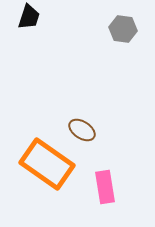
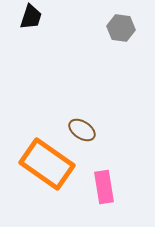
black trapezoid: moved 2 px right
gray hexagon: moved 2 px left, 1 px up
pink rectangle: moved 1 px left
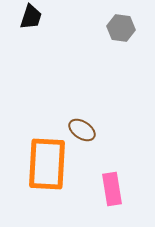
orange rectangle: rotated 58 degrees clockwise
pink rectangle: moved 8 px right, 2 px down
